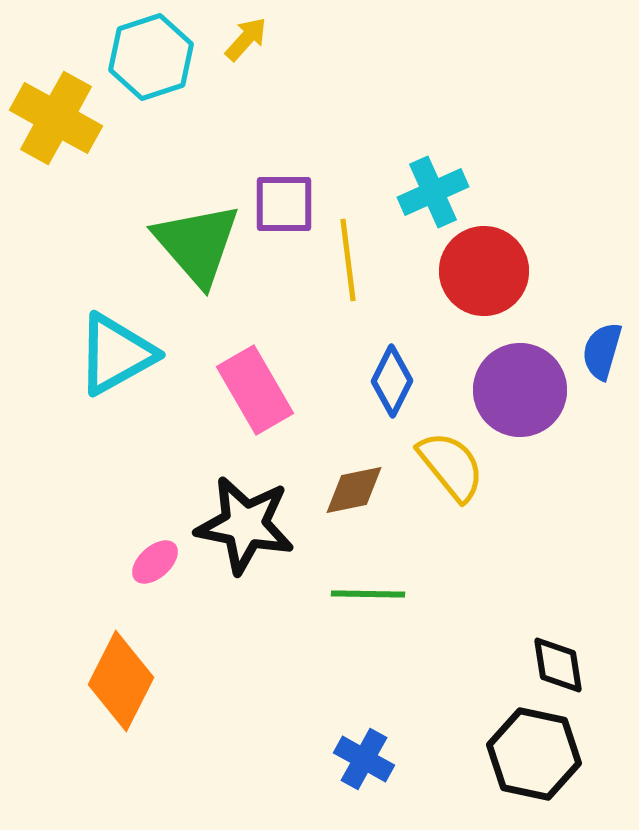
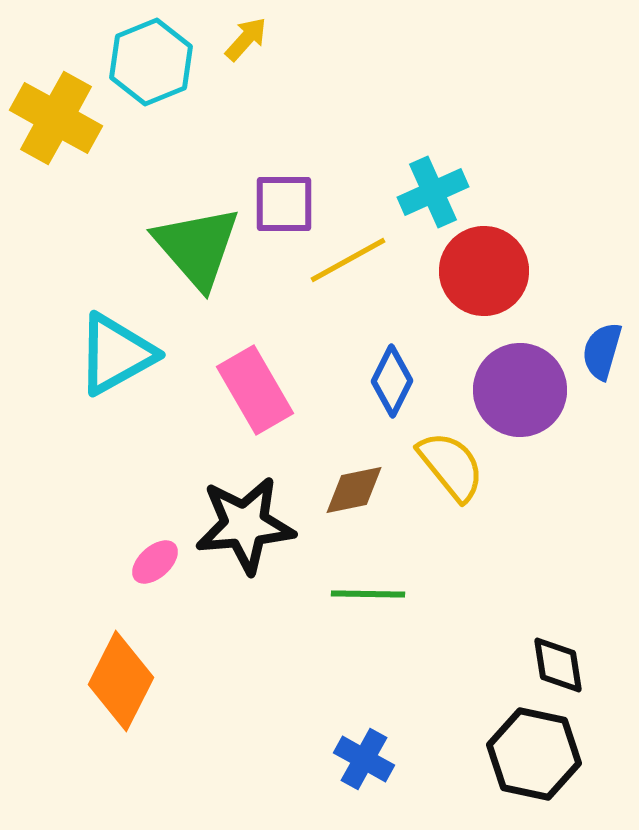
cyan hexagon: moved 5 px down; rotated 4 degrees counterclockwise
green triangle: moved 3 px down
yellow line: rotated 68 degrees clockwise
black star: rotated 16 degrees counterclockwise
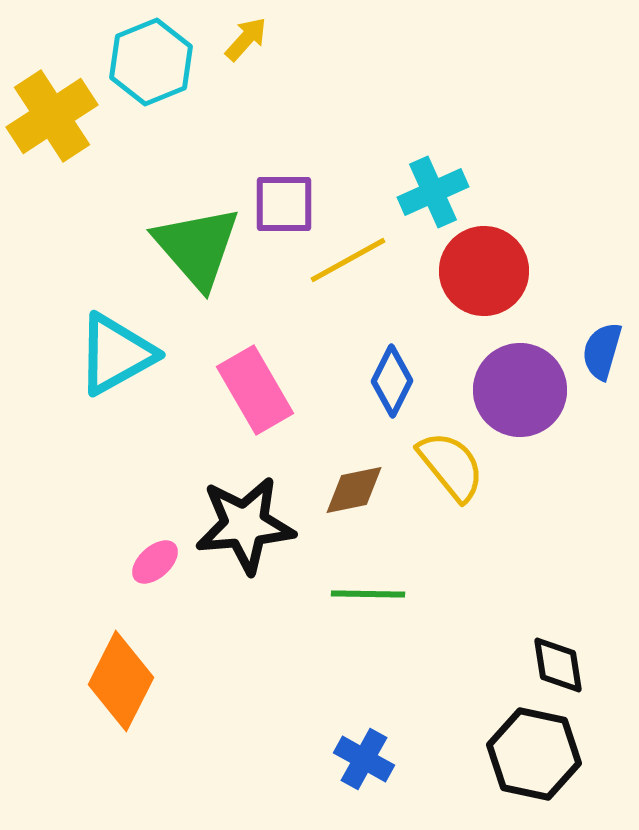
yellow cross: moved 4 px left, 2 px up; rotated 28 degrees clockwise
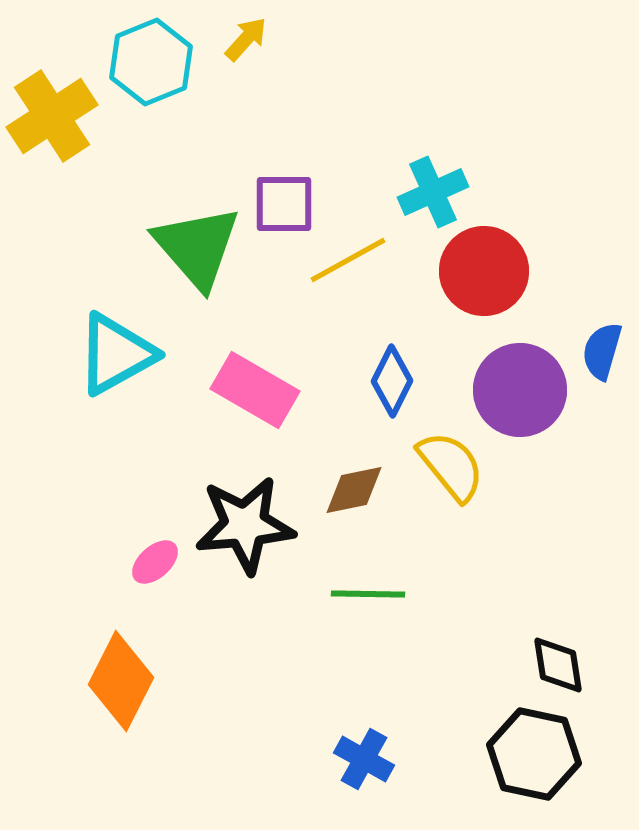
pink rectangle: rotated 30 degrees counterclockwise
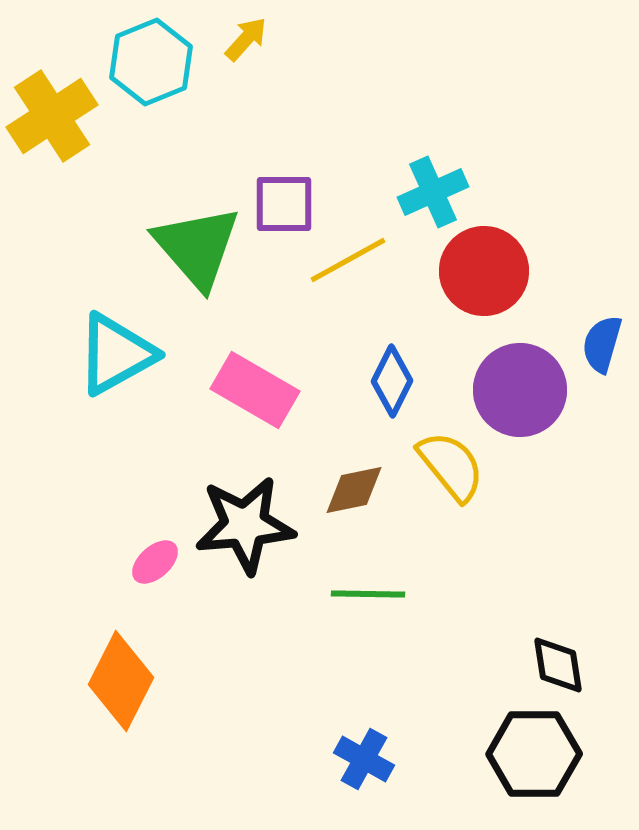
blue semicircle: moved 7 px up
black hexagon: rotated 12 degrees counterclockwise
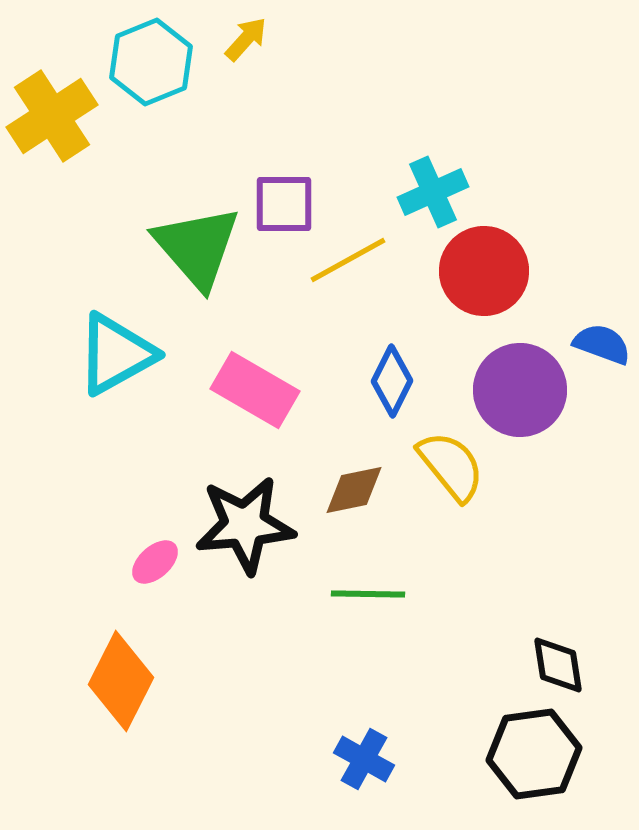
blue semicircle: rotated 94 degrees clockwise
black hexagon: rotated 8 degrees counterclockwise
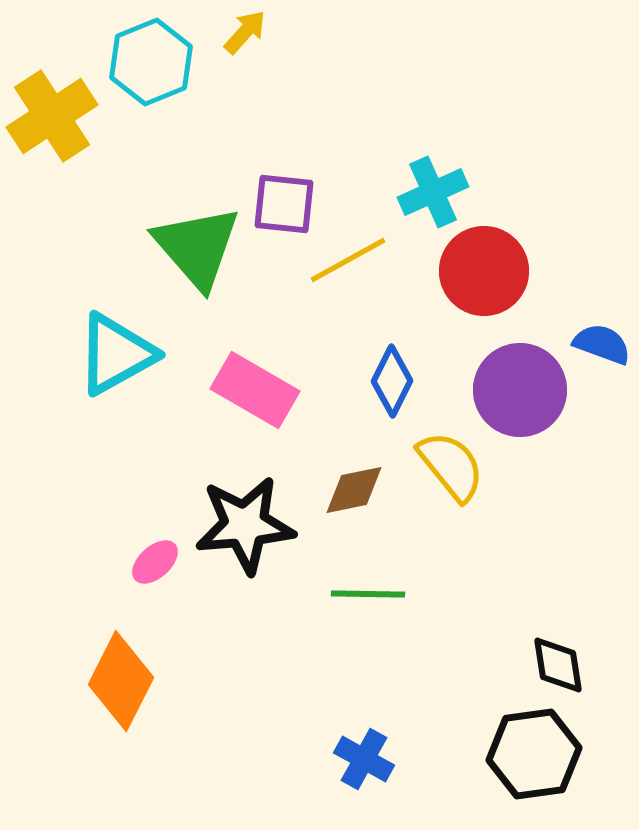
yellow arrow: moved 1 px left, 7 px up
purple square: rotated 6 degrees clockwise
